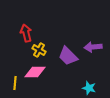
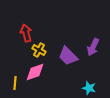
purple arrow: rotated 60 degrees counterclockwise
pink diamond: rotated 20 degrees counterclockwise
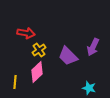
red arrow: rotated 114 degrees clockwise
yellow cross: rotated 24 degrees clockwise
pink diamond: moved 2 px right; rotated 25 degrees counterclockwise
yellow line: moved 1 px up
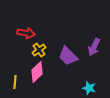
purple arrow: moved 1 px right
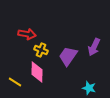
red arrow: moved 1 px right, 1 px down
yellow cross: moved 2 px right; rotated 32 degrees counterclockwise
purple trapezoid: rotated 80 degrees clockwise
pink diamond: rotated 45 degrees counterclockwise
yellow line: rotated 64 degrees counterclockwise
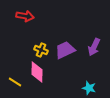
red arrow: moved 2 px left, 18 px up
purple trapezoid: moved 3 px left, 6 px up; rotated 30 degrees clockwise
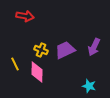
yellow line: moved 18 px up; rotated 32 degrees clockwise
cyan star: moved 2 px up
